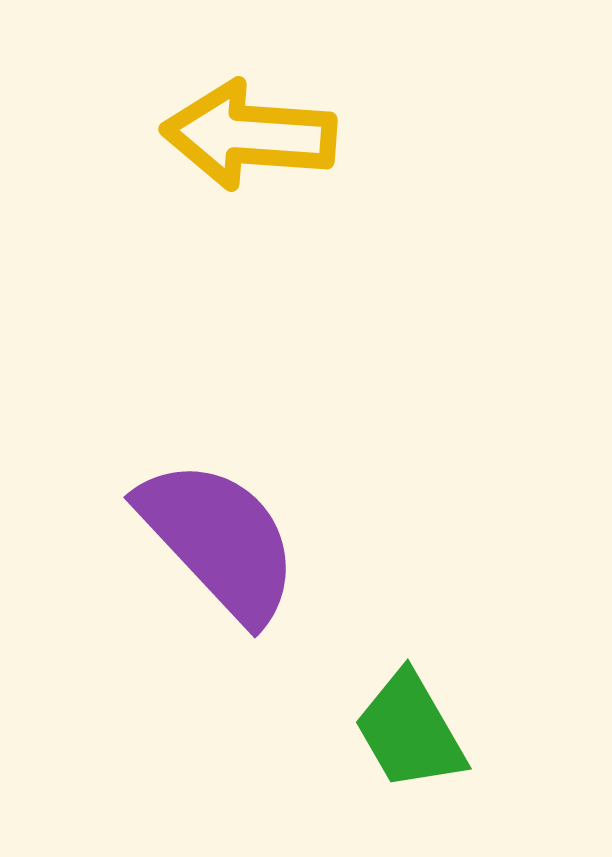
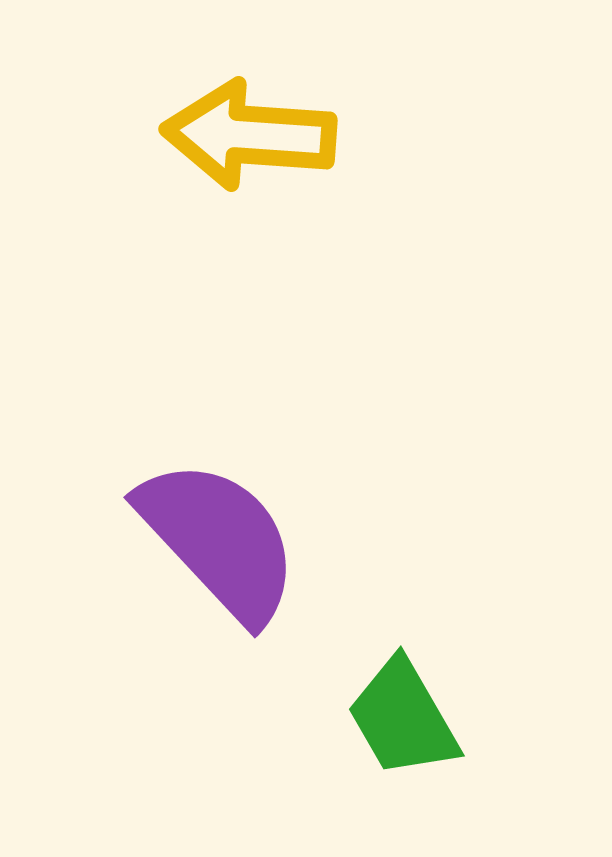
green trapezoid: moved 7 px left, 13 px up
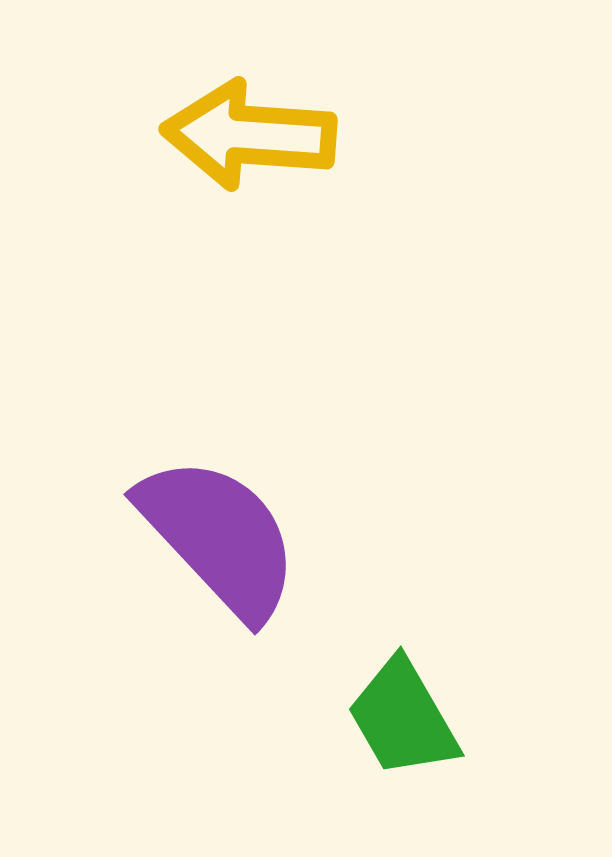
purple semicircle: moved 3 px up
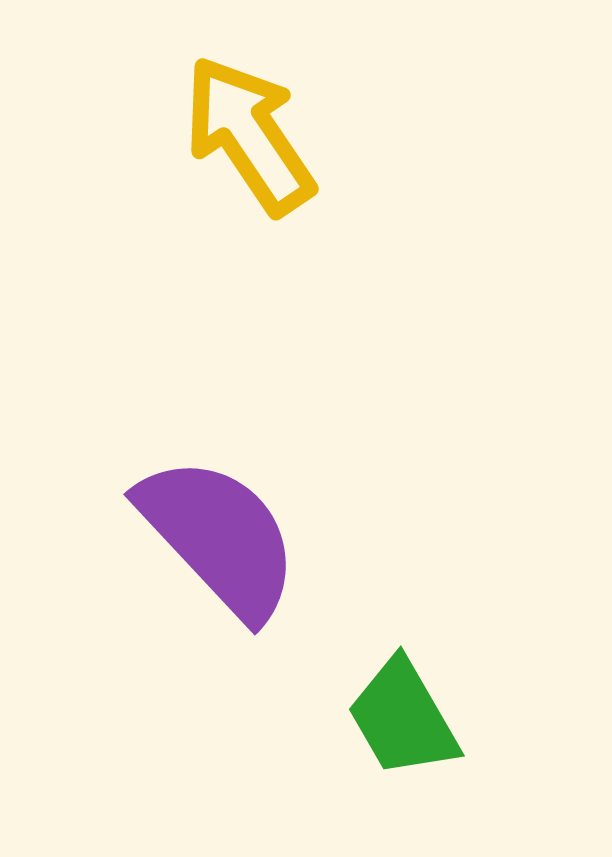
yellow arrow: rotated 52 degrees clockwise
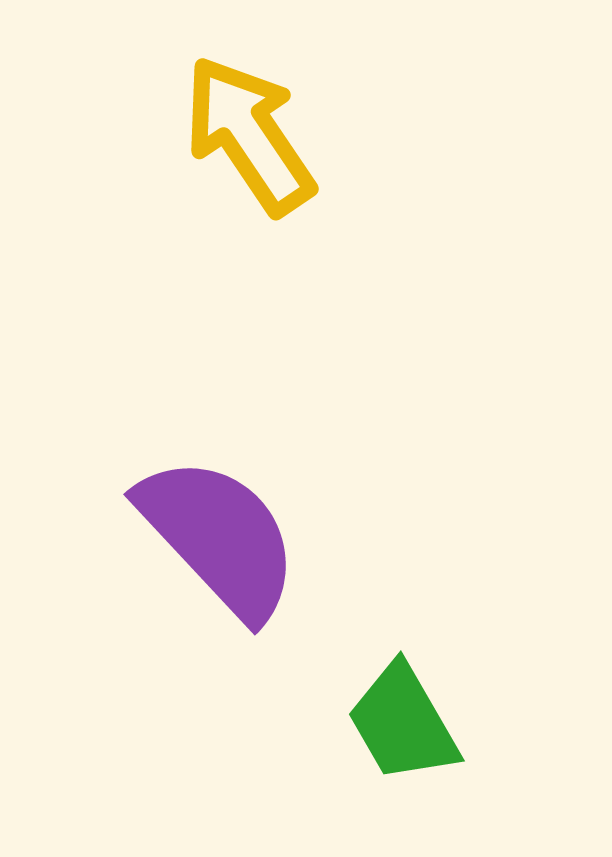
green trapezoid: moved 5 px down
